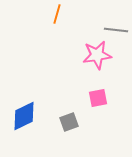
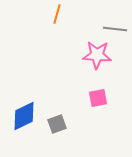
gray line: moved 1 px left, 1 px up
pink star: rotated 12 degrees clockwise
gray square: moved 12 px left, 2 px down
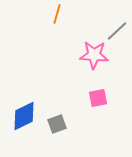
gray line: moved 2 px right, 2 px down; rotated 50 degrees counterclockwise
pink star: moved 3 px left
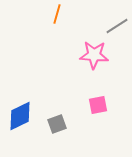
gray line: moved 5 px up; rotated 10 degrees clockwise
pink square: moved 7 px down
blue diamond: moved 4 px left
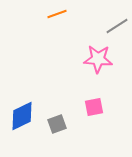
orange line: rotated 54 degrees clockwise
pink star: moved 4 px right, 4 px down
pink square: moved 4 px left, 2 px down
blue diamond: moved 2 px right
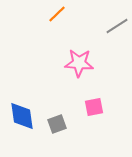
orange line: rotated 24 degrees counterclockwise
pink star: moved 19 px left, 4 px down
blue diamond: rotated 72 degrees counterclockwise
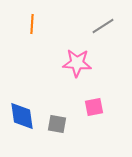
orange line: moved 25 px left, 10 px down; rotated 42 degrees counterclockwise
gray line: moved 14 px left
pink star: moved 2 px left
gray square: rotated 30 degrees clockwise
